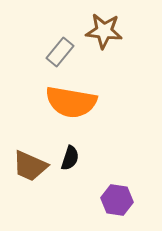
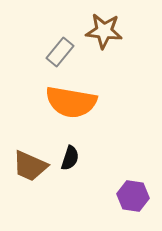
purple hexagon: moved 16 px right, 4 px up
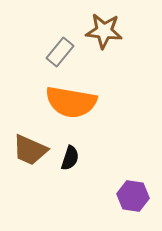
brown trapezoid: moved 16 px up
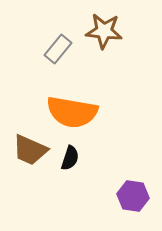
gray rectangle: moved 2 px left, 3 px up
orange semicircle: moved 1 px right, 10 px down
